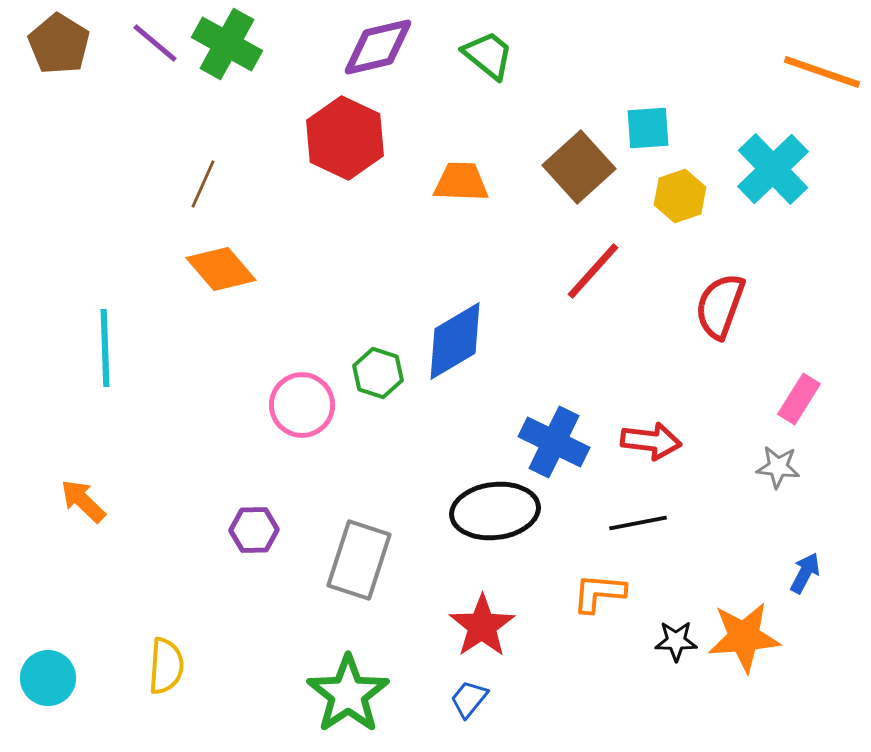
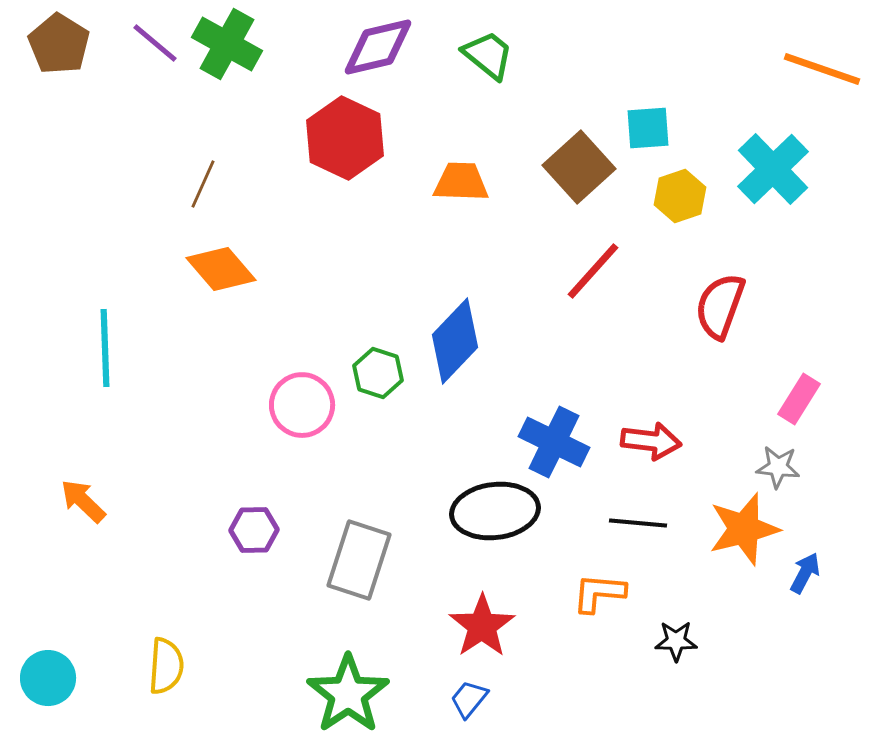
orange line: moved 3 px up
blue diamond: rotated 16 degrees counterclockwise
black line: rotated 16 degrees clockwise
orange star: moved 108 px up; rotated 10 degrees counterclockwise
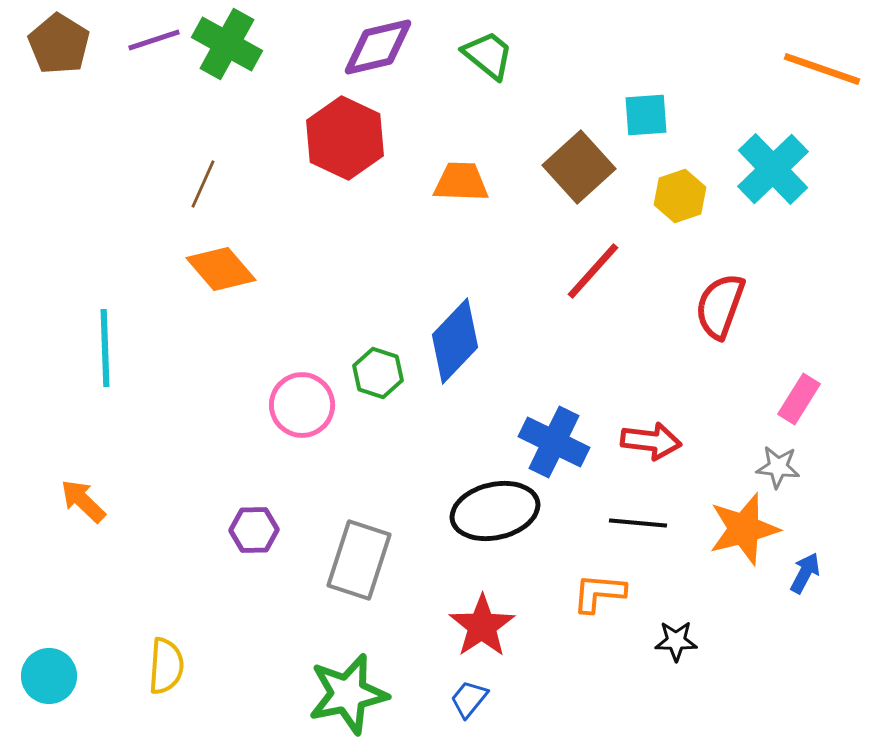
purple line: moved 1 px left, 3 px up; rotated 58 degrees counterclockwise
cyan square: moved 2 px left, 13 px up
black ellipse: rotated 6 degrees counterclockwise
cyan circle: moved 1 px right, 2 px up
green star: rotated 22 degrees clockwise
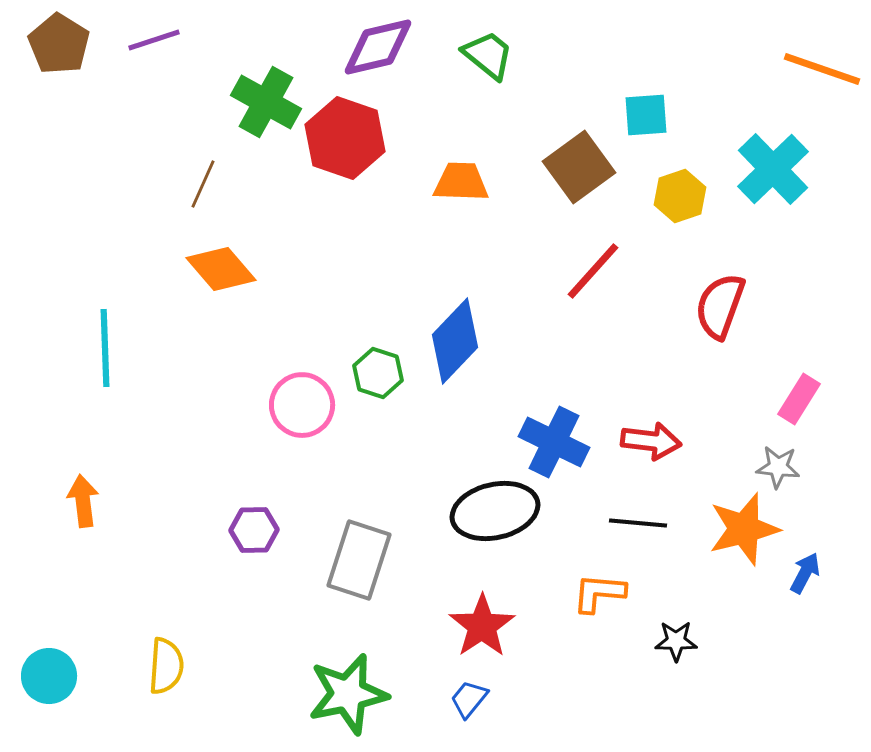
green cross: moved 39 px right, 58 px down
red hexagon: rotated 6 degrees counterclockwise
brown square: rotated 6 degrees clockwise
orange arrow: rotated 39 degrees clockwise
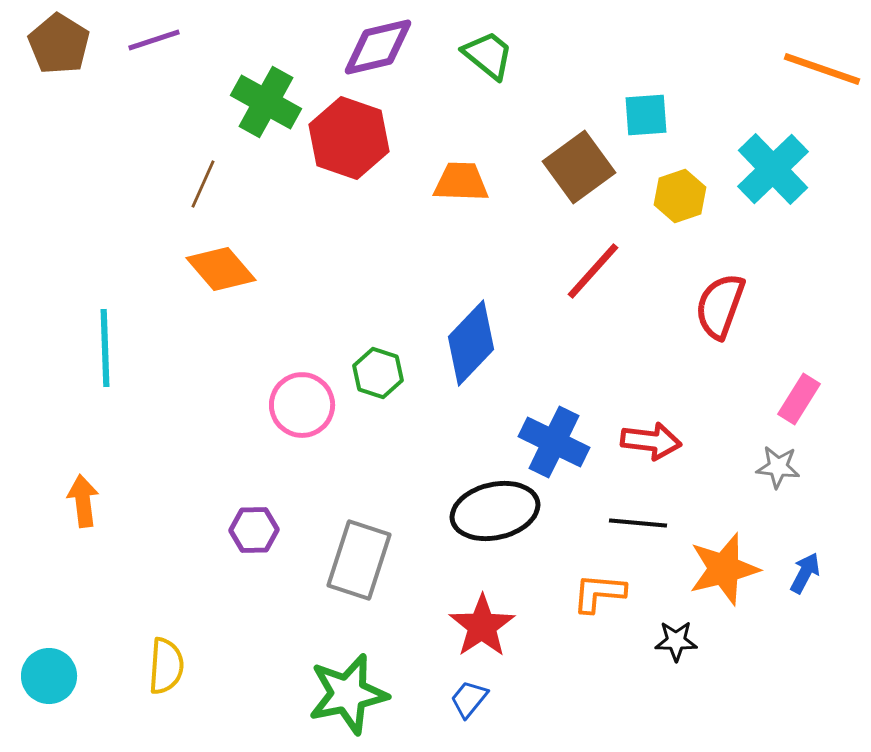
red hexagon: moved 4 px right
blue diamond: moved 16 px right, 2 px down
orange star: moved 20 px left, 40 px down
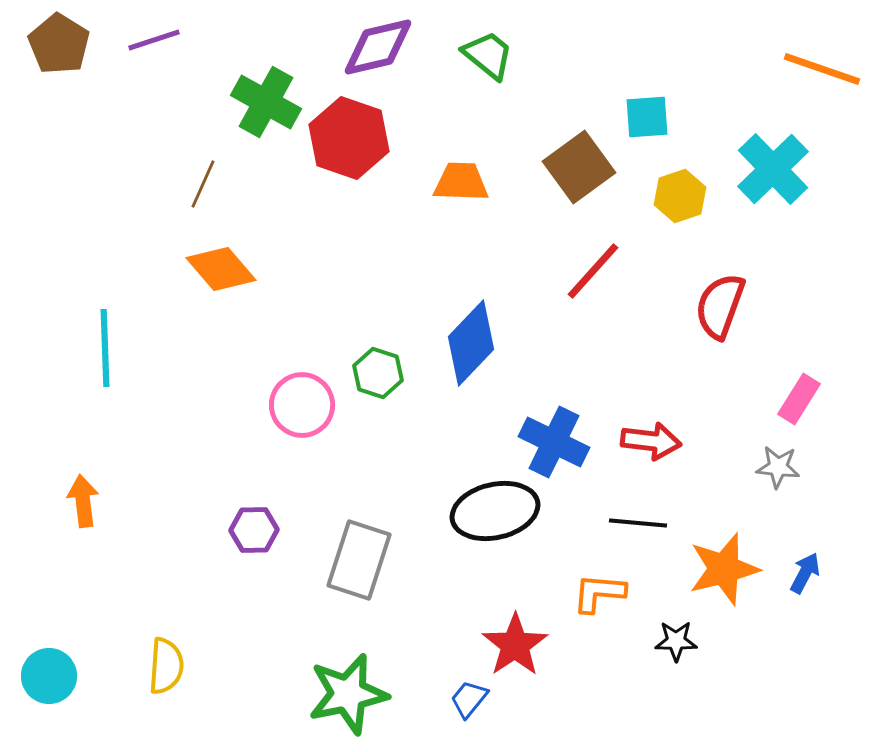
cyan square: moved 1 px right, 2 px down
red star: moved 33 px right, 19 px down
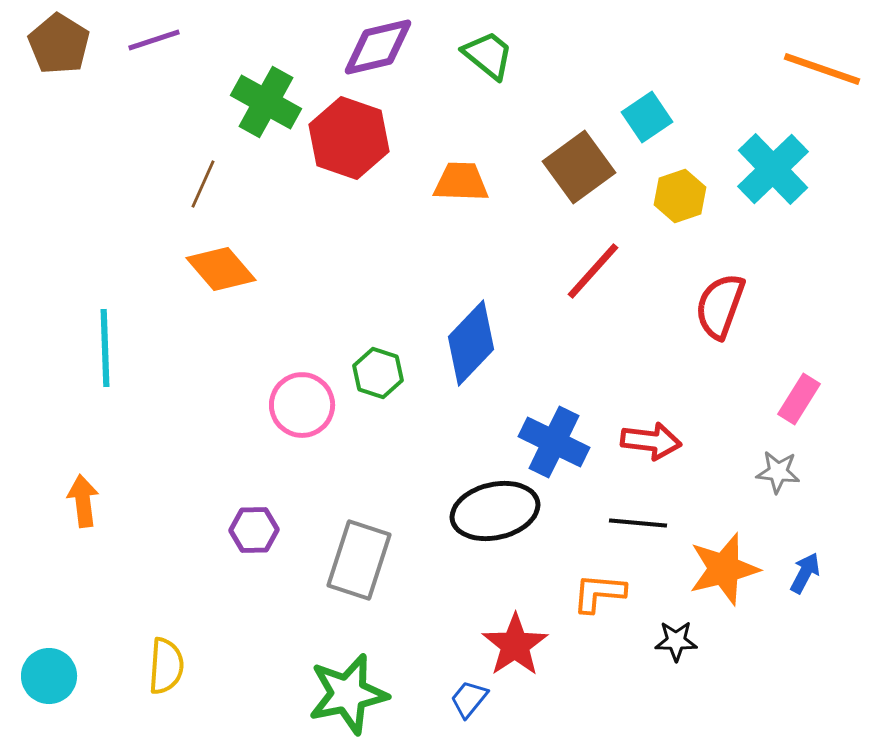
cyan square: rotated 30 degrees counterclockwise
gray star: moved 5 px down
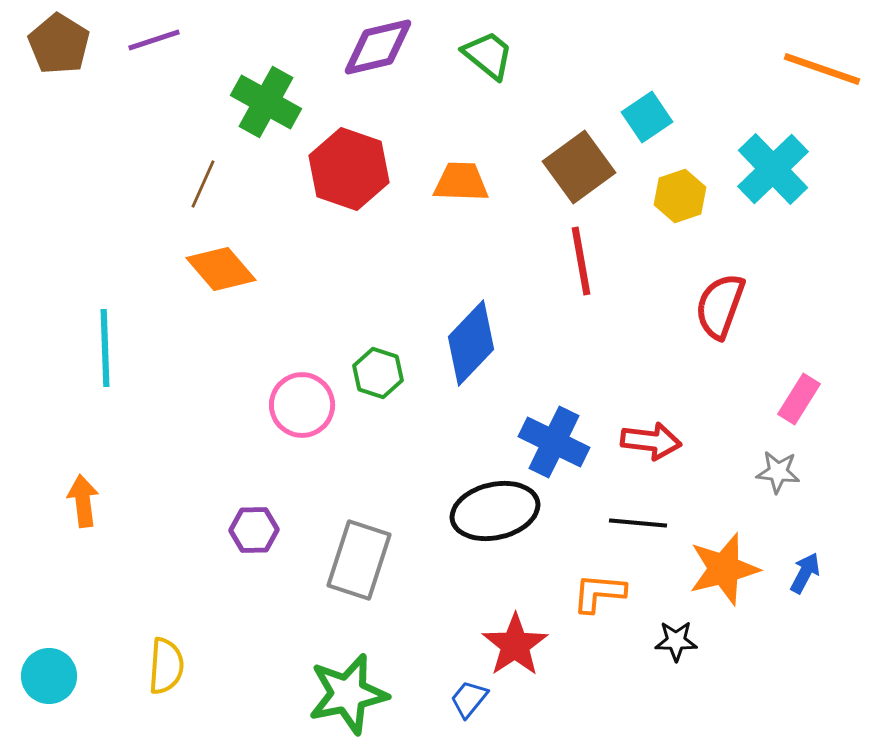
red hexagon: moved 31 px down
red line: moved 12 px left, 10 px up; rotated 52 degrees counterclockwise
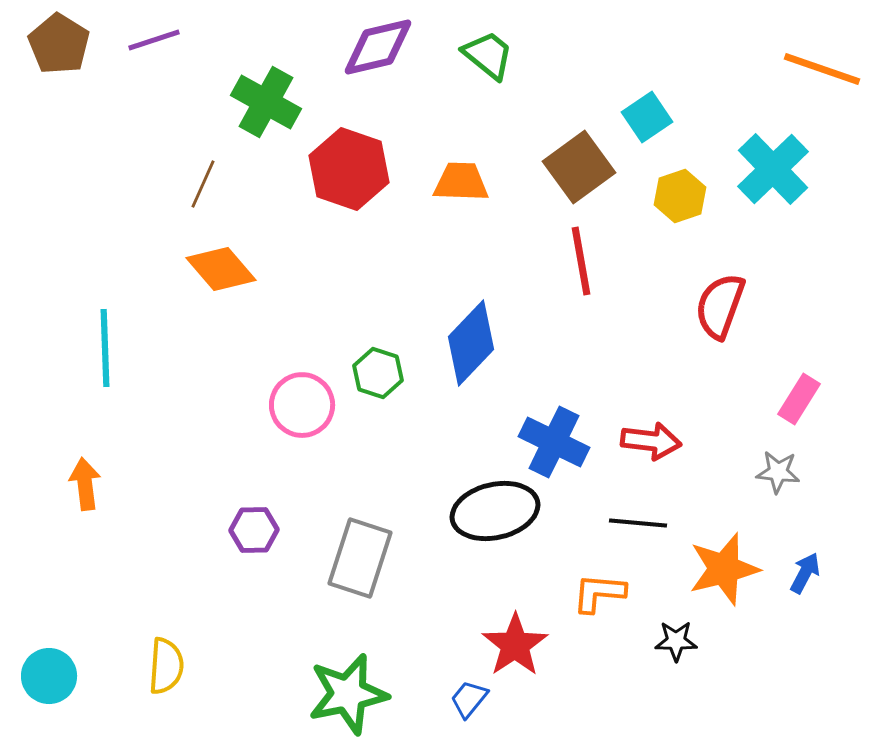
orange arrow: moved 2 px right, 17 px up
gray rectangle: moved 1 px right, 2 px up
